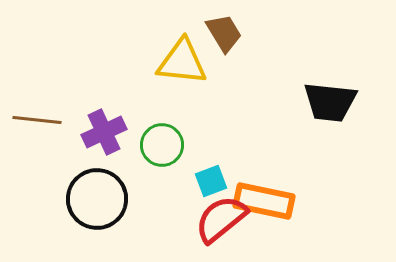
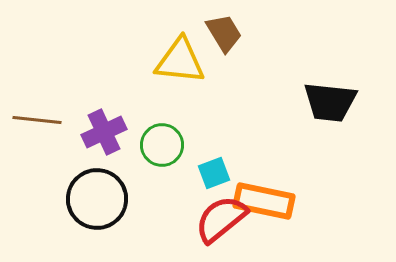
yellow triangle: moved 2 px left, 1 px up
cyan square: moved 3 px right, 8 px up
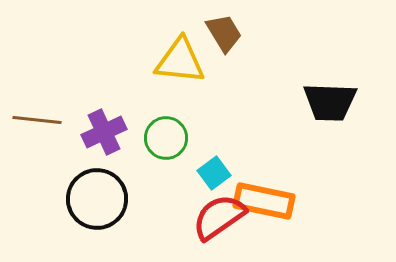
black trapezoid: rotated 4 degrees counterclockwise
green circle: moved 4 px right, 7 px up
cyan square: rotated 16 degrees counterclockwise
red semicircle: moved 2 px left, 2 px up; rotated 4 degrees clockwise
